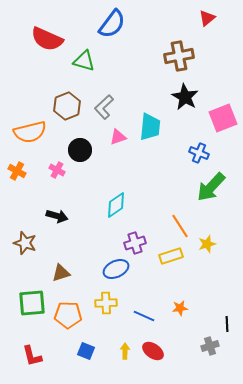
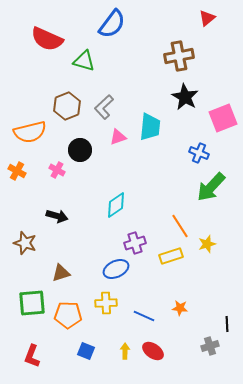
orange star: rotated 14 degrees clockwise
red L-shape: rotated 35 degrees clockwise
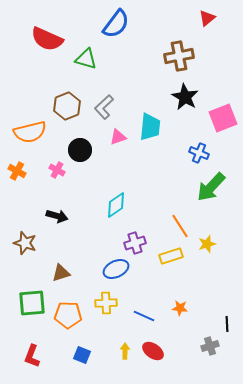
blue semicircle: moved 4 px right
green triangle: moved 2 px right, 2 px up
blue square: moved 4 px left, 4 px down
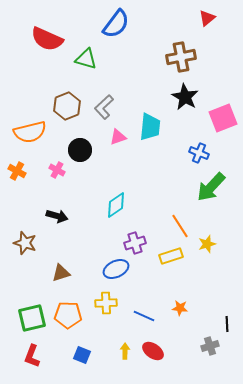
brown cross: moved 2 px right, 1 px down
green square: moved 15 px down; rotated 8 degrees counterclockwise
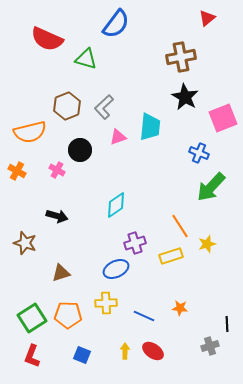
green square: rotated 20 degrees counterclockwise
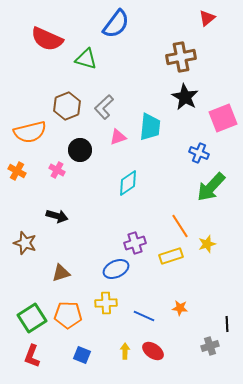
cyan diamond: moved 12 px right, 22 px up
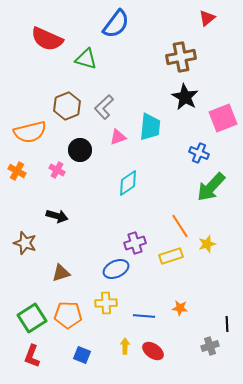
blue line: rotated 20 degrees counterclockwise
yellow arrow: moved 5 px up
